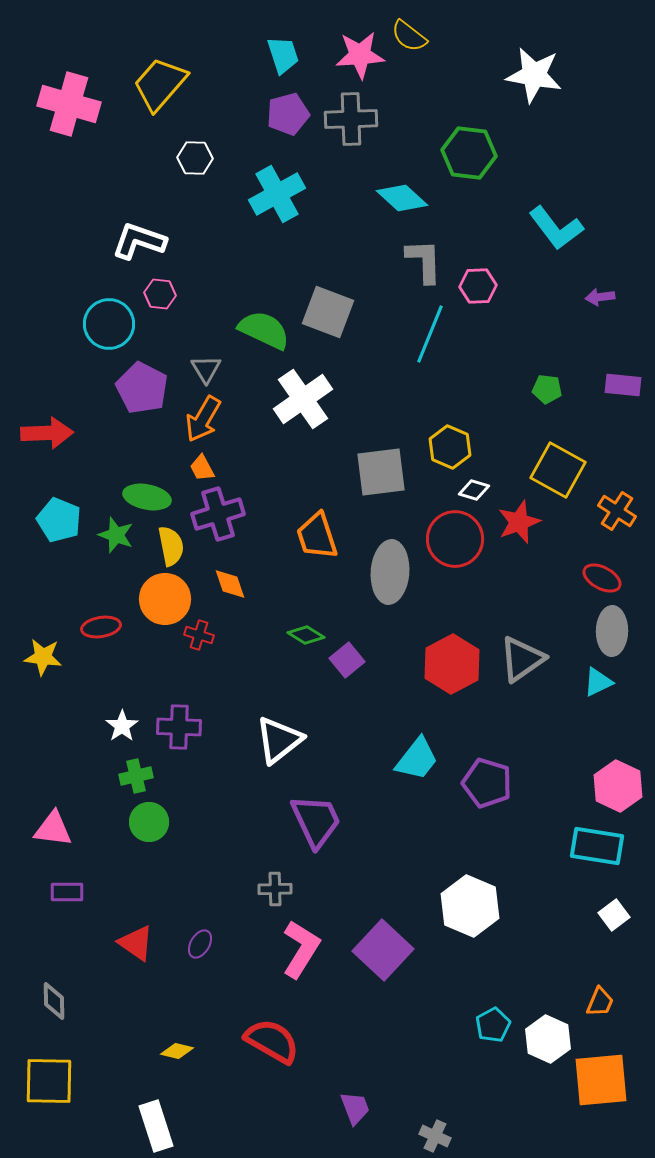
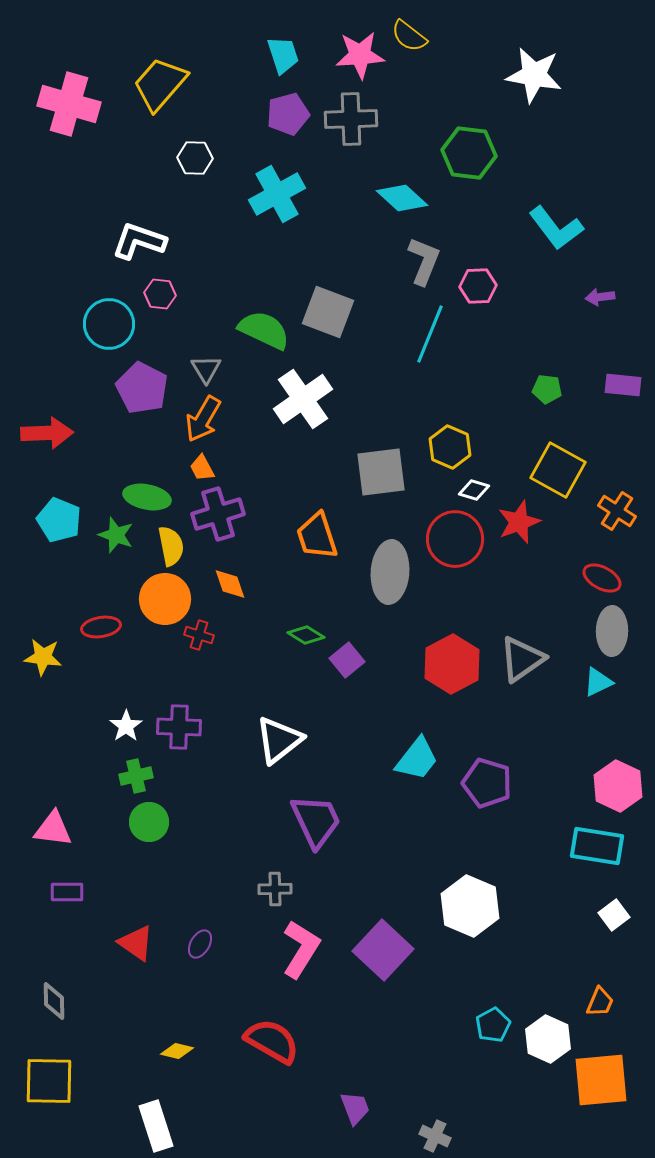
gray L-shape at (424, 261): rotated 24 degrees clockwise
white star at (122, 726): moved 4 px right
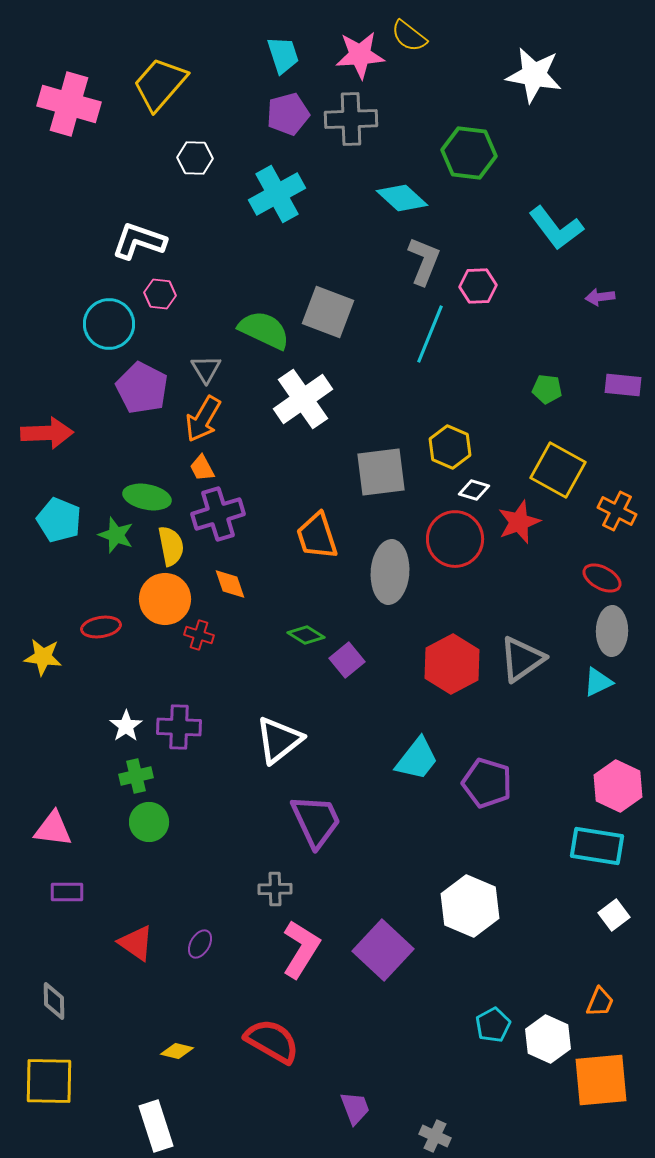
orange cross at (617, 511): rotated 6 degrees counterclockwise
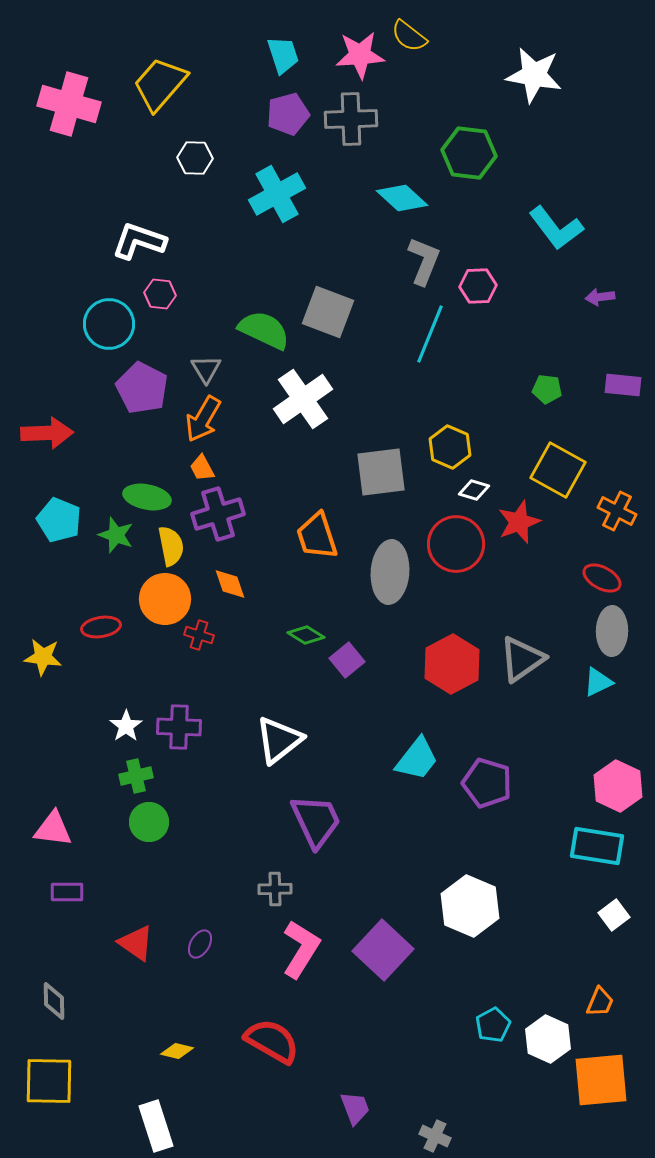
red circle at (455, 539): moved 1 px right, 5 px down
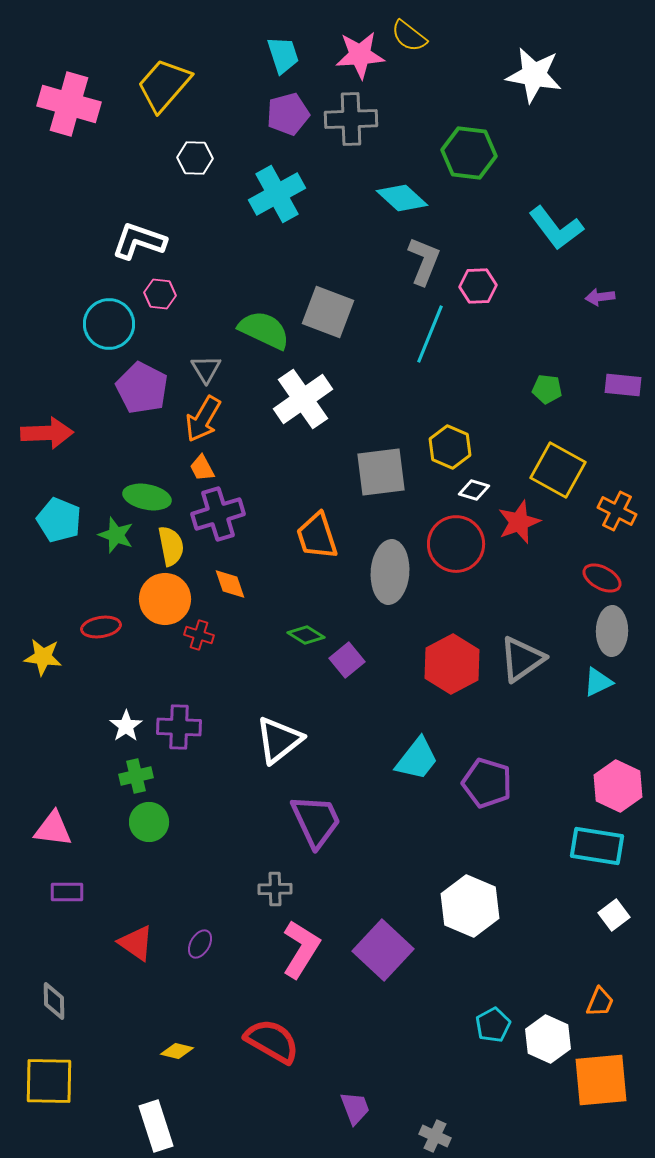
yellow trapezoid at (160, 84): moved 4 px right, 1 px down
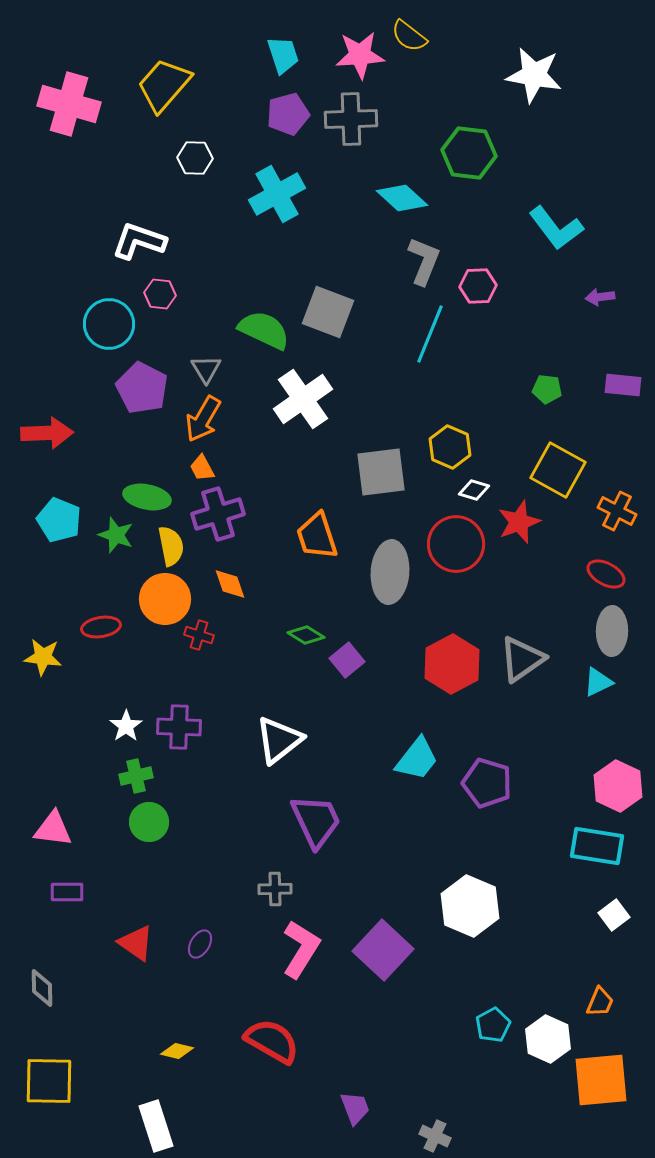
red ellipse at (602, 578): moved 4 px right, 4 px up
gray diamond at (54, 1001): moved 12 px left, 13 px up
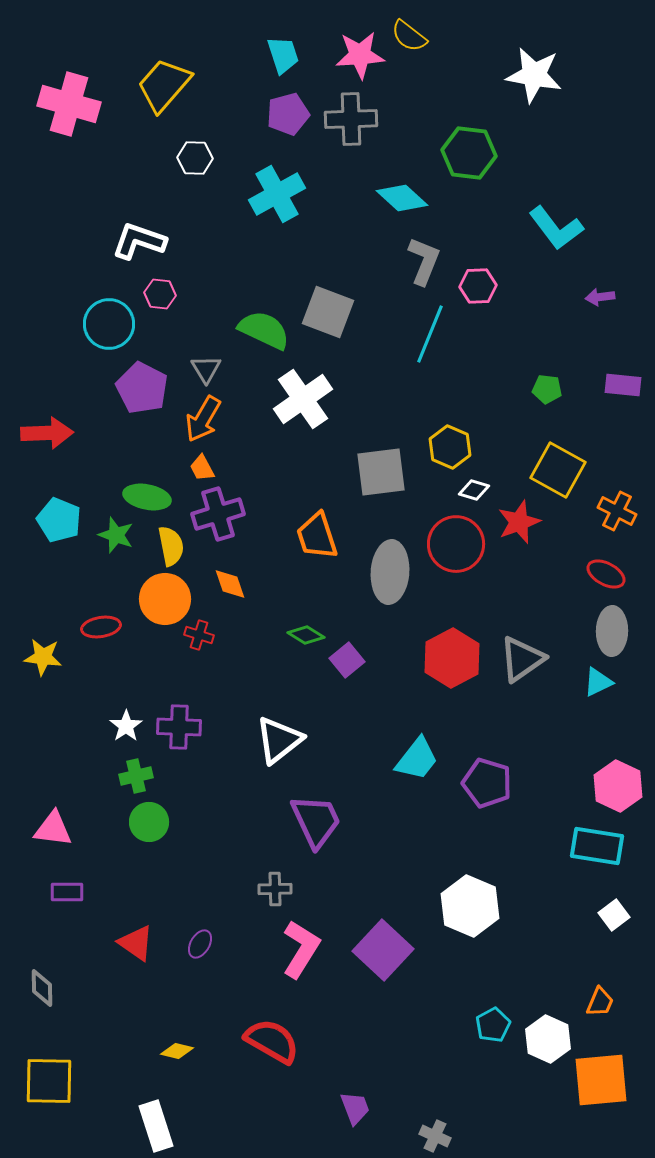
red hexagon at (452, 664): moved 6 px up
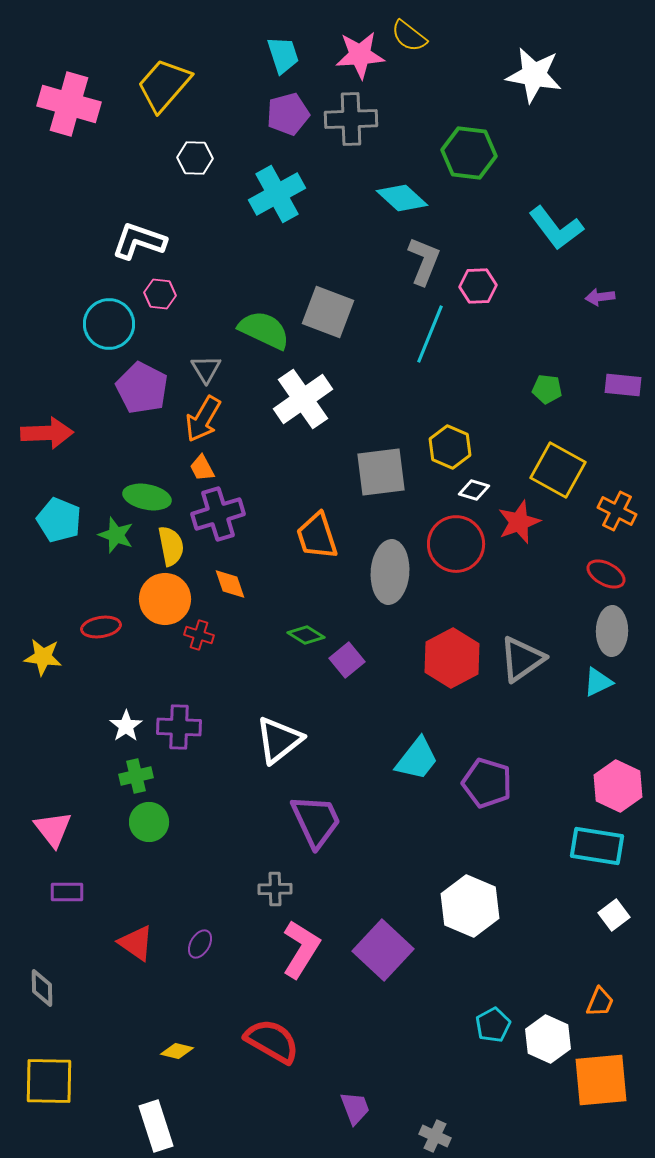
pink triangle at (53, 829): rotated 45 degrees clockwise
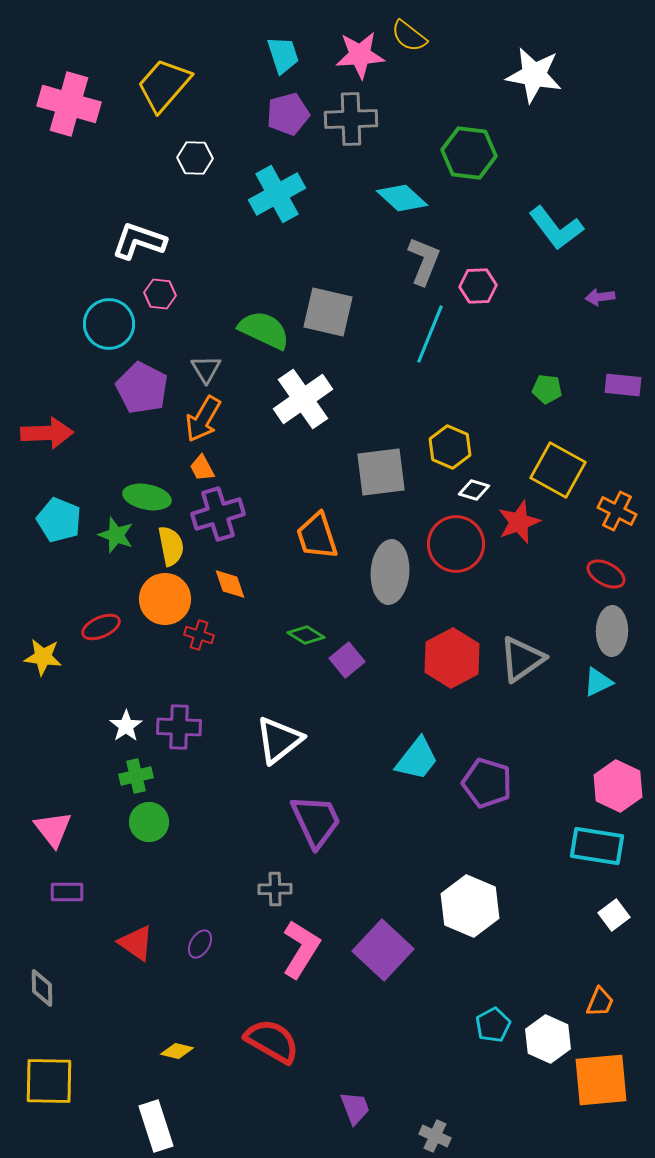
gray square at (328, 312): rotated 8 degrees counterclockwise
red ellipse at (101, 627): rotated 15 degrees counterclockwise
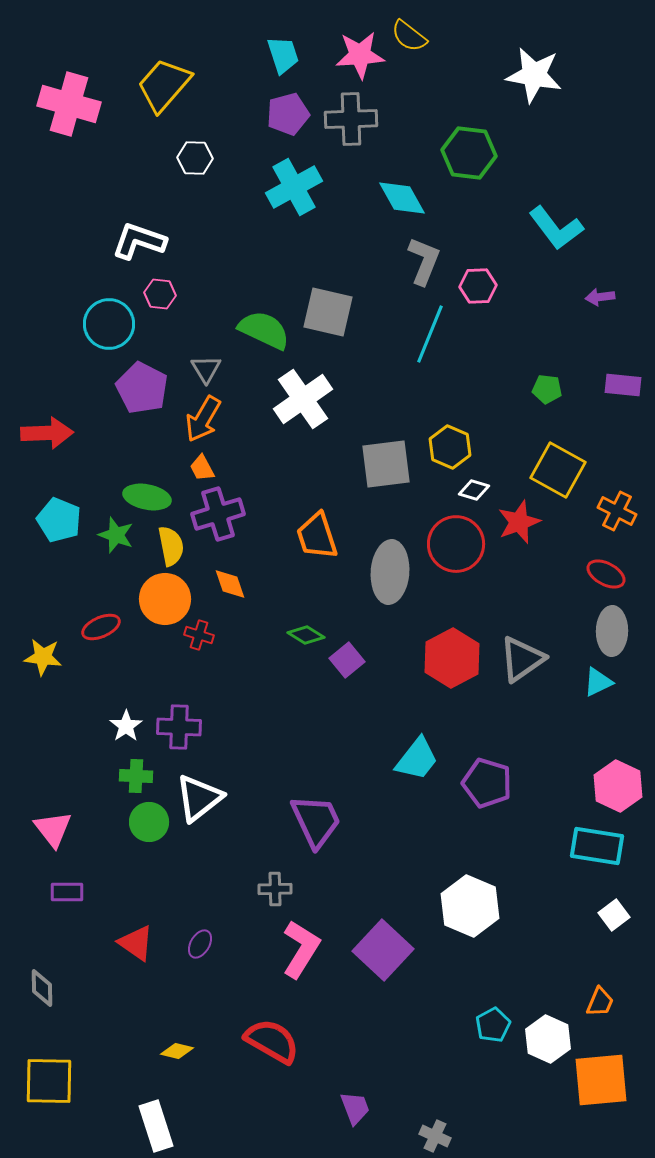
cyan cross at (277, 194): moved 17 px right, 7 px up
cyan diamond at (402, 198): rotated 18 degrees clockwise
gray square at (381, 472): moved 5 px right, 8 px up
white triangle at (279, 740): moved 80 px left, 58 px down
green cross at (136, 776): rotated 16 degrees clockwise
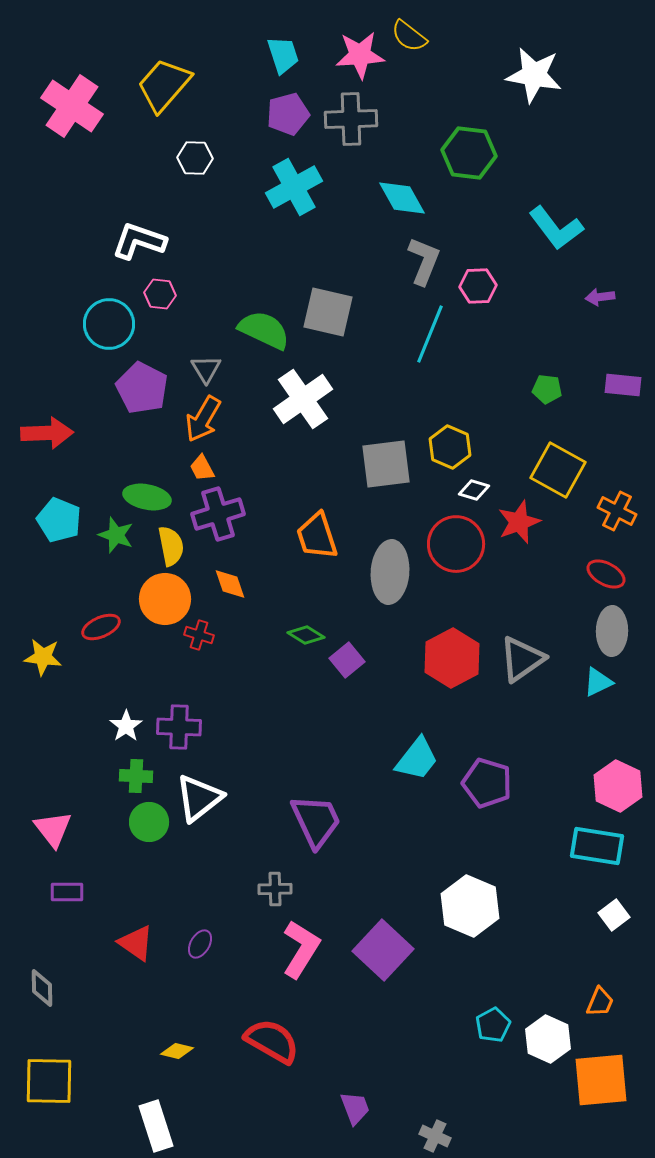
pink cross at (69, 104): moved 3 px right, 2 px down; rotated 18 degrees clockwise
